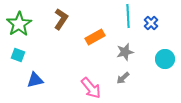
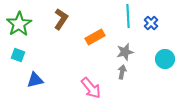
gray arrow: moved 1 px left, 6 px up; rotated 144 degrees clockwise
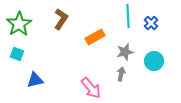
cyan square: moved 1 px left, 1 px up
cyan circle: moved 11 px left, 2 px down
gray arrow: moved 1 px left, 2 px down
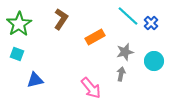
cyan line: rotated 45 degrees counterclockwise
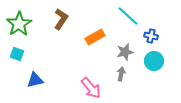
blue cross: moved 13 px down; rotated 32 degrees counterclockwise
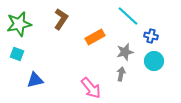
green star: rotated 20 degrees clockwise
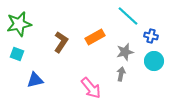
brown L-shape: moved 23 px down
